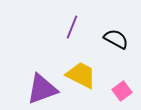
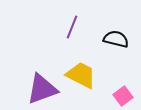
black semicircle: rotated 15 degrees counterclockwise
pink square: moved 1 px right, 5 px down
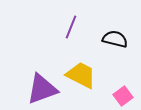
purple line: moved 1 px left
black semicircle: moved 1 px left
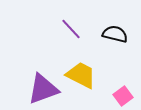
purple line: moved 2 px down; rotated 65 degrees counterclockwise
black semicircle: moved 5 px up
purple triangle: moved 1 px right
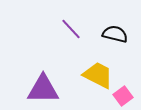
yellow trapezoid: moved 17 px right
purple triangle: rotated 20 degrees clockwise
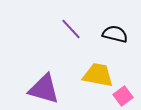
yellow trapezoid: rotated 16 degrees counterclockwise
purple triangle: moved 1 px right; rotated 16 degrees clockwise
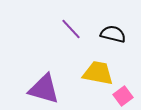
black semicircle: moved 2 px left
yellow trapezoid: moved 2 px up
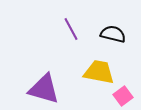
purple line: rotated 15 degrees clockwise
yellow trapezoid: moved 1 px right, 1 px up
